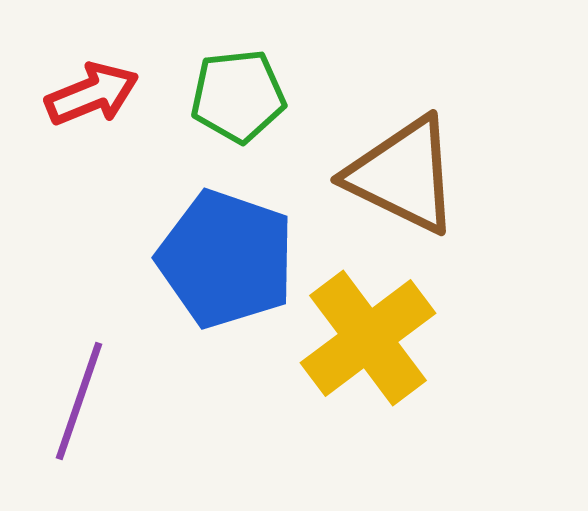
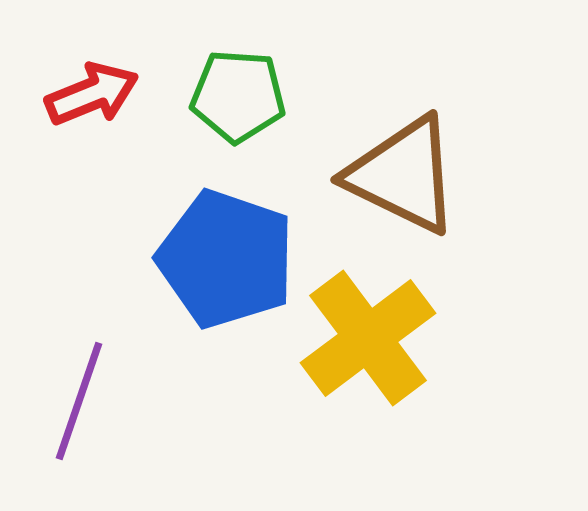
green pentagon: rotated 10 degrees clockwise
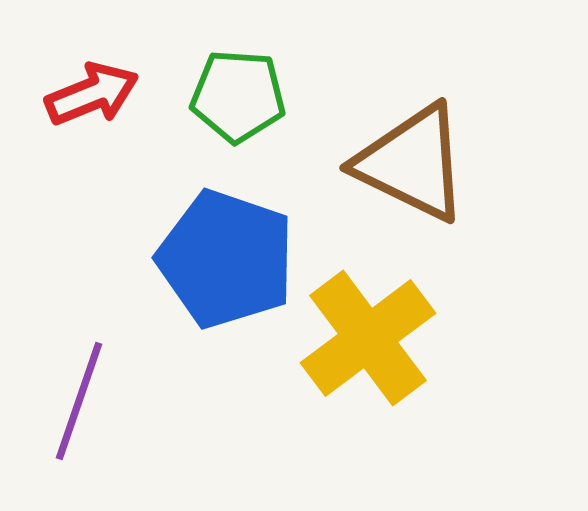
brown triangle: moved 9 px right, 12 px up
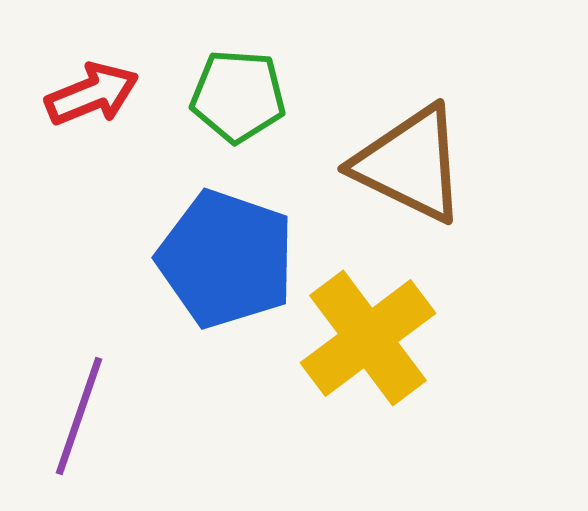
brown triangle: moved 2 px left, 1 px down
purple line: moved 15 px down
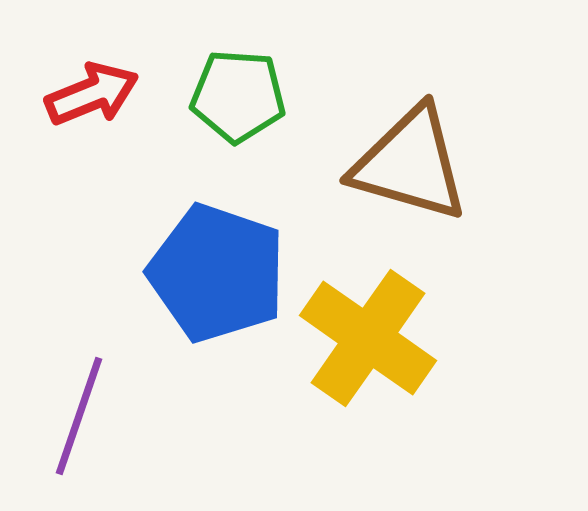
brown triangle: rotated 10 degrees counterclockwise
blue pentagon: moved 9 px left, 14 px down
yellow cross: rotated 18 degrees counterclockwise
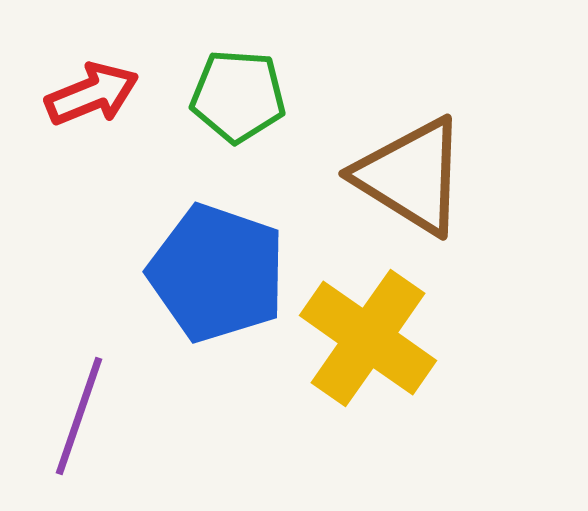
brown triangle: moved 1 px right, 12 px down; rotated 16 degrees clockwise
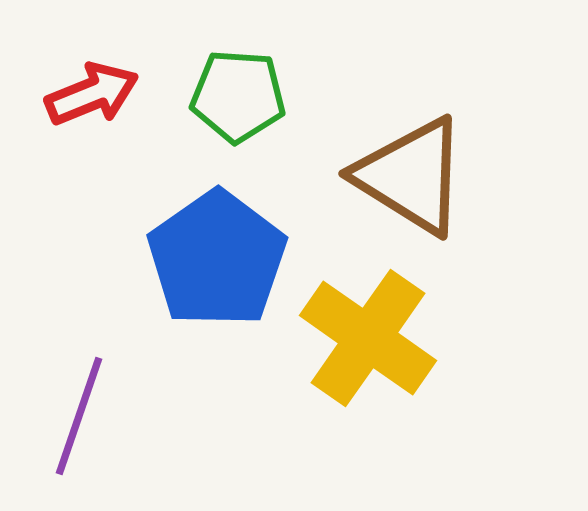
blue pentagon: moved 14 px up; rotated 18 degrees clockwise
